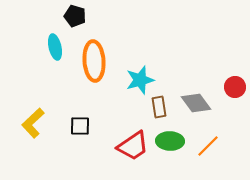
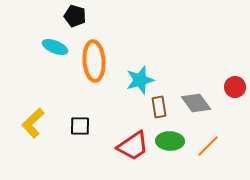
cyan ellipse: rotated 55 degrees counterclockwise
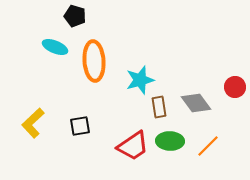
black square: rotated 10 degrees counterclockwise
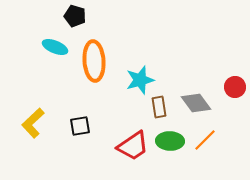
orange line: moved 3 px left, 6 px up
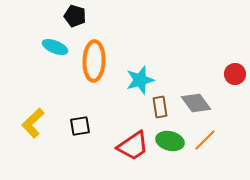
orange ellipse: rotated 6 degrees clockwise
red circle: moved 13 px up
brown rectangle: moved 1 px right
green ellipse: rotated 12 degrees clockwise
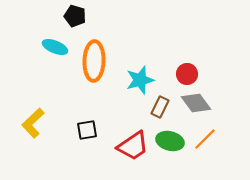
red circle: moved 48 px left
brown rectangle: rotated 35 degrees clockwise
black square: moved 7 px right, 4 px down
orange line: moved 1 px up
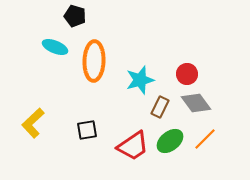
green ellipse: rotated 52 degrees counterclockwise
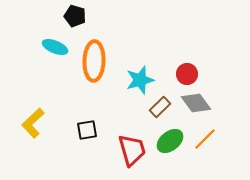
brown rectangle: rotated 20 degrees clockwise
red trapezoid: moved 1 px left, 4 px down; rotated 72 degrees counterclockwise
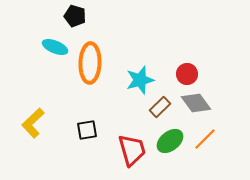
orange ellipse: moved 4 px left, 2 px down
